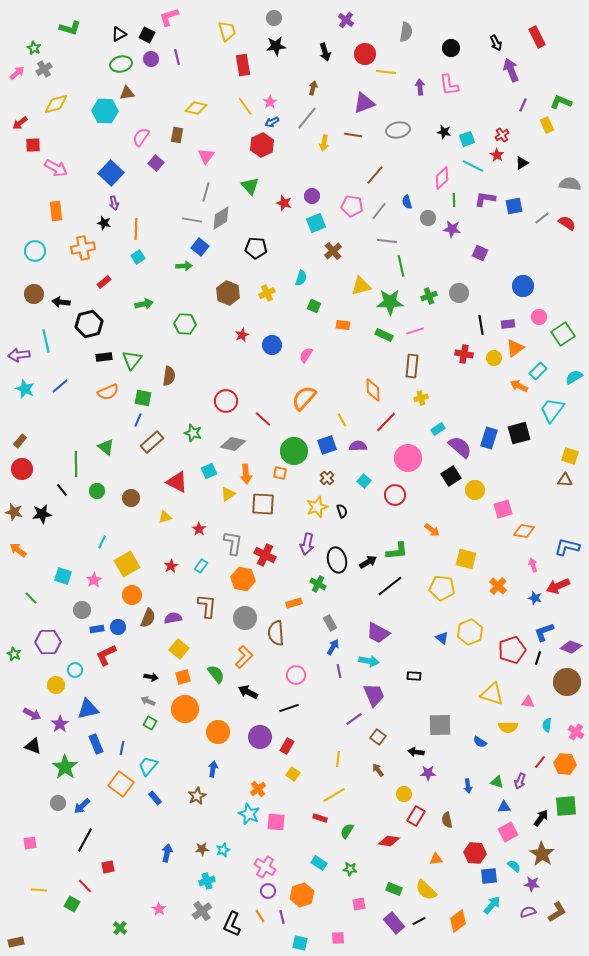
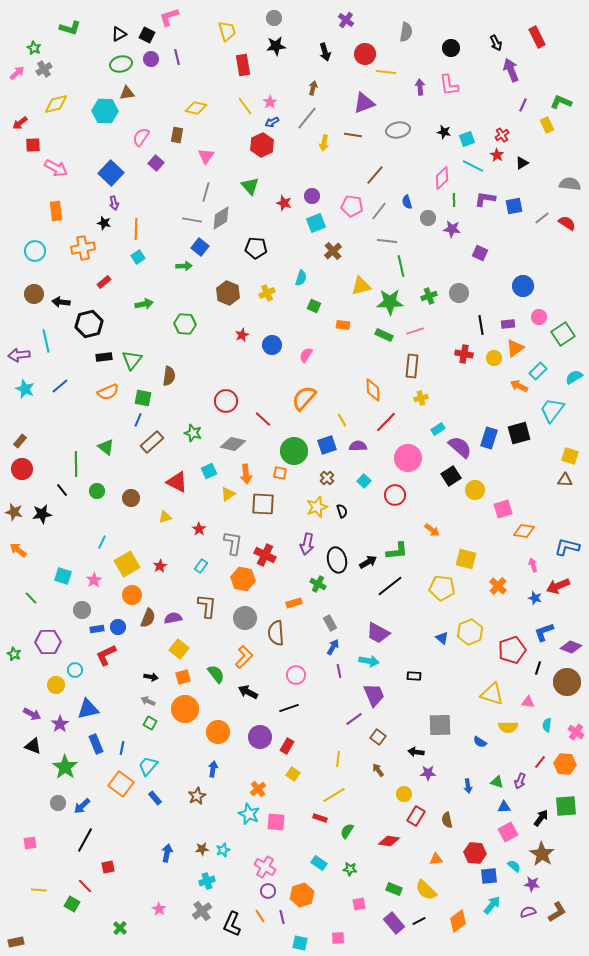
red star at (171, 566): moved 11 px left
black line at (538, 658): moved 10 px down
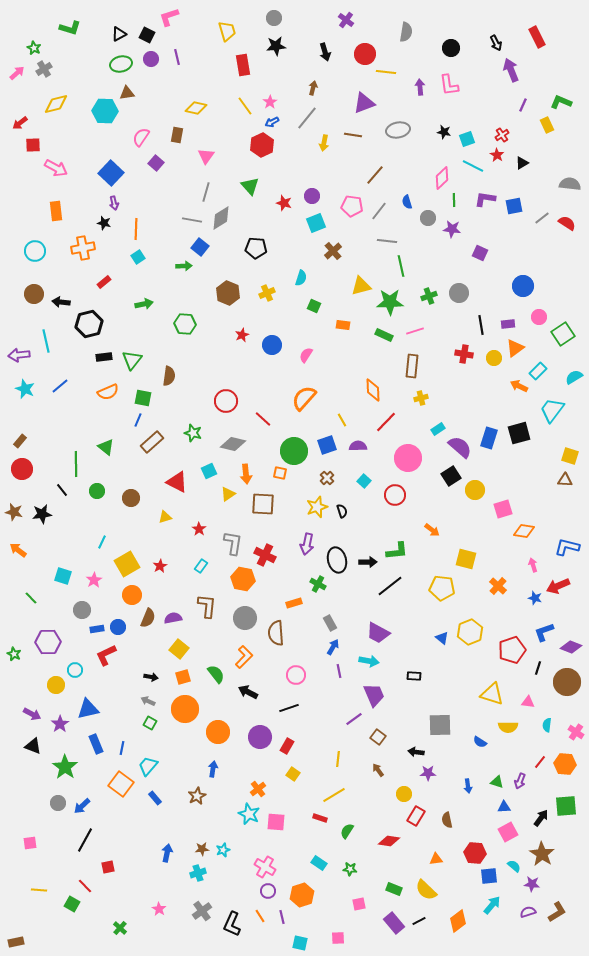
black arrow at (368, 562): rotated 30 degrees clockwise
cyan cross at (207, 881): moved 9 px left, 8 px up
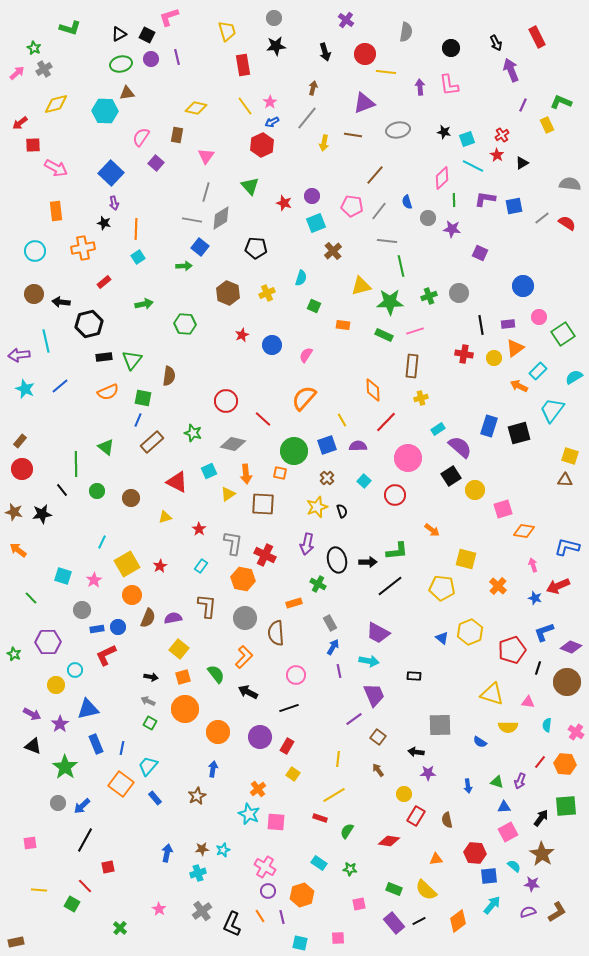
blue rectangle at (489, 438): moved 12 px up
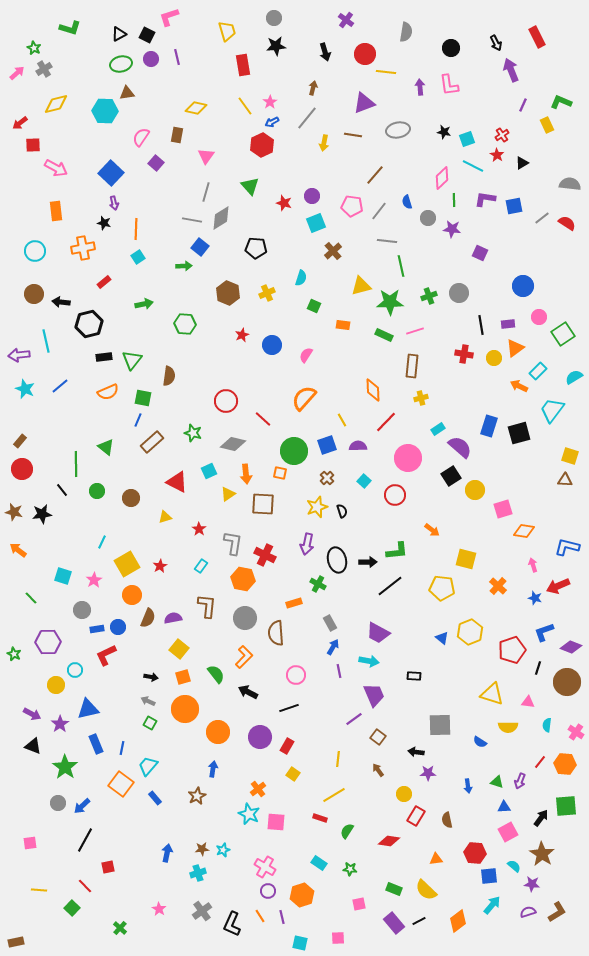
green square at (72, 904): moved 4 px down; rotated 14 degrees clockwise
